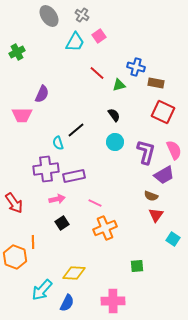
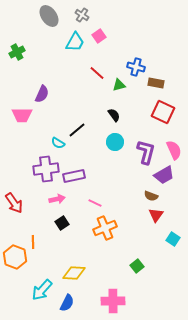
black line: moved 1 px right
cyan semicircle: rotated 40 degrees counterclockwise
green square: rotated 32 degrees counterclockwise
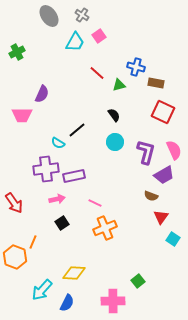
red triangle: moved 5 px right, 2 px down
orange line: rotated 24 degrees clockwise
green square: moved 1 px right, 15 px down
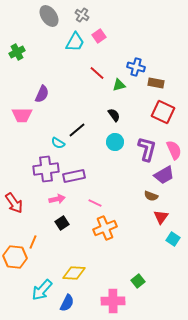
purple L-shape: moved 1 px right, 3 px up
orange hexagon: rotated 15 degrees counterclockwise
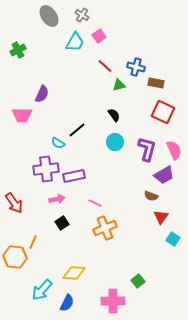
green cross: moved 1 px right, 2 px up
red line: moved 8 px right, 7 px up
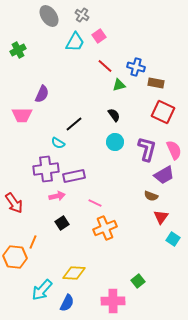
black line: moved 3 px left, 6 px up
pink arrow: moved 3 px up
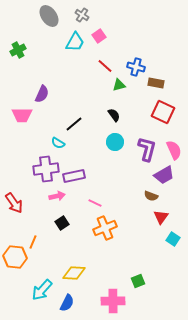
green square: rotated 16 degrees clockwise
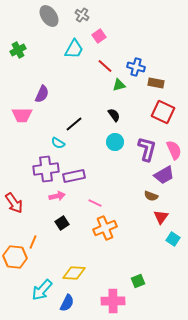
cyan trapezoid: moved 1 px left, 7 px down
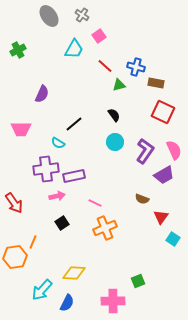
pink trapezoid: moved 1 px left, 14 px down
purple L-shape: moved 2 px left, 2 px down; rotated 20 degrees clockwise
brown semicircle: moved 9 px left, 3 px down
orange hexagon: rotated 15 degrees counterclockwise
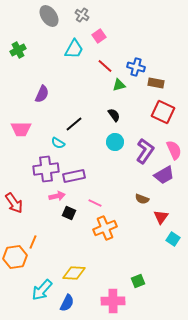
black square: moved 7 px right, 10 px up; rotated 32 degrees counterclockwise
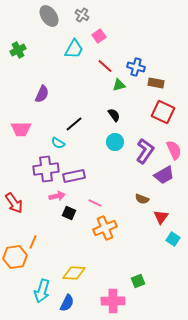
cyan arrow: moved 1 px down; rotated 25 degrees counterclockwise
